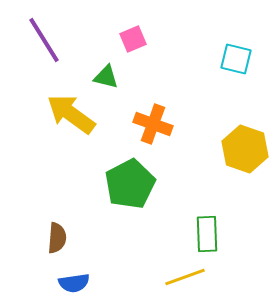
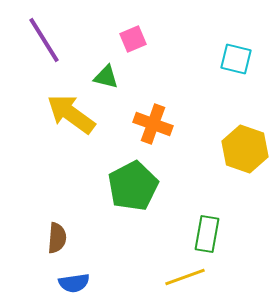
green pentagon: moved 3 px right, 2 px down
green rectangle: rotated 12 degrees clockwise
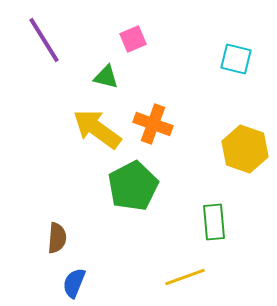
yellow arrow: moved 26 px right, 15 px down
green rectangle: moved 7 px right, 12 px up; rotated 15 degrees counterclockwise
blue semicircle: rotated 120 degrees clockwise
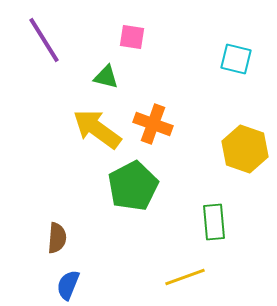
pink square: moved 1 px left, 2 px up; rotated 32 degrees clockwise
blue semicircle: moved 6 px left, 2 px down
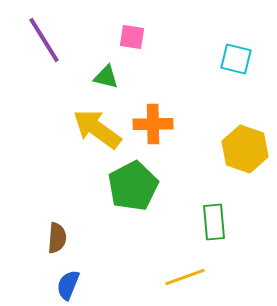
orange cross: rotated 21 degrees counterclockwise
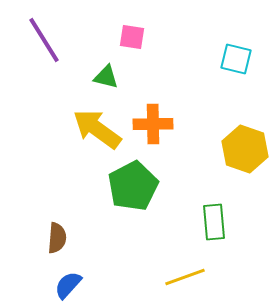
blue semicircle: rotated 20 degrees clockwise
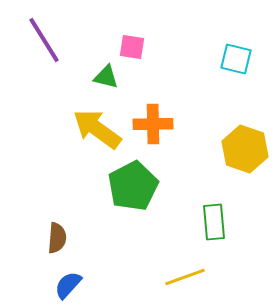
pink square: moved 10 px down
